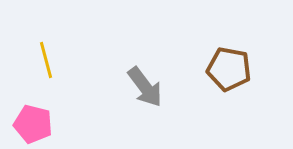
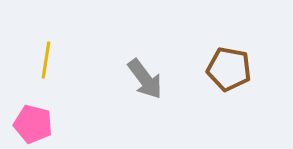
yellow line: rotated 24 degrees clockwise
gray arrow: moved 8 px up
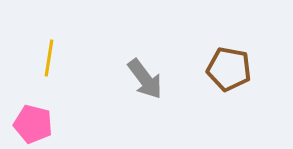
yellow line: moved 3 px right, 2 px up
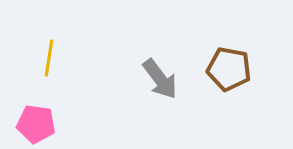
gray arrow: moved 15 px right
pink pentagon: moved 3 px right; rotated 6 degrees counterclockwise
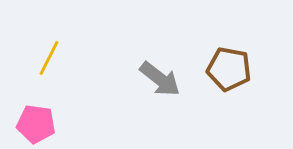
yellow line: rotated 18 degrees clockwise
gray arrow: rotated 15 degrees counterclockwise
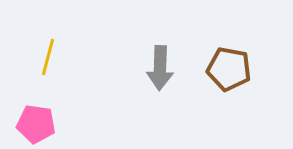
yellow line: moved 1 px left, 1 px up; rotated 12 degrees counterclockwise
gray arrow: moved 11 px up; rotated 54 degrees clockwise
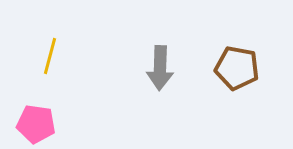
yellow line: moved 2 px right, 1 px up
brown pentagon: moved 8 px right, 1 px up
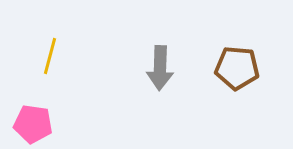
brown pentagon: rotated 6 degrees counterclockwise
pink pentagon: moved 3 px left
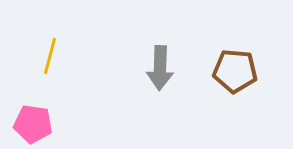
brown pentagon: moved 2 px left, 3 px down
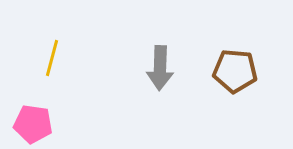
yellow line: moved 2 px right, 2 px down
